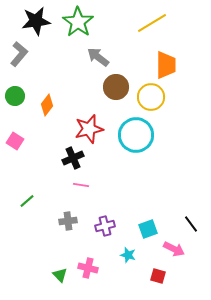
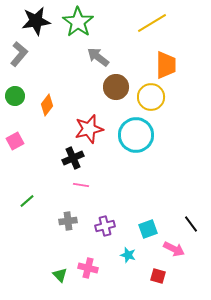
pink square: rotated 30 degrees clockwise
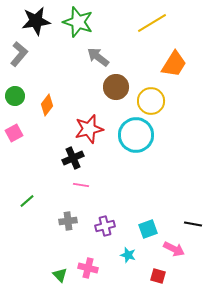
green star: rotated 16 degrees counterclockwise
orange trapezoid: moved 8 px right, 1 px up; rotated 32 degrees clockwise
yellow circle: moved 4 px down
pink square: moved 1 px left, 8 px up
black line: moved 2 px right; rotated 42 degrees counterclockwise
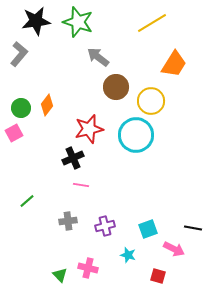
green circle: moved 6 px right, 12 px down
black line: moved 4 px down
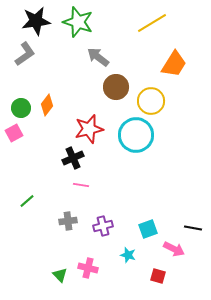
gray L-shape: moved 6 px right; rotated 15 degrees clockwise
purple cross: moved 2 px left
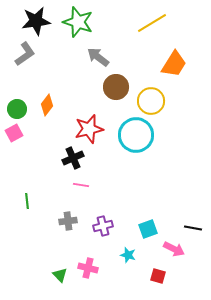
green circle: moved 4 px left, 1 px down
green line: rotated 56 degrees counterclockwise
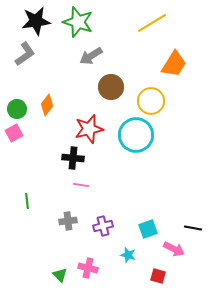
gray arrow: moved 7 px left, 1 px up; rotated 70 degrees counterclockwise
brown circle: moved 5 px left
black cross: rotated 30 degrees clockwise
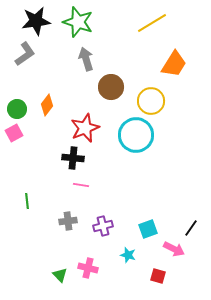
gray arrow: moved 5 px left, 3 px down; rotated 105 degrees clockwise
red star: moved 4 px left, 1 px up; rotated 8 degrees counterclockwise
black line: moved 2 px left; rotated 66 degrees counterclockwise
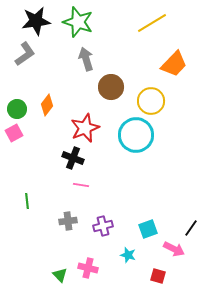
orange trapezoid: rotated 12 degrees clockwise
black cross: rotated 15 degrees clockwise
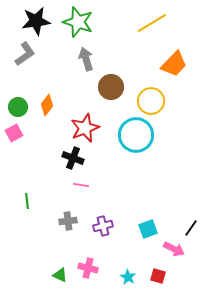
green circle: moved 1 px right, 2 px up
cyan star: moved 22 px down; rotated 14 degrees clockwise
green triangle: rotated 21 degrees counterclockwise
